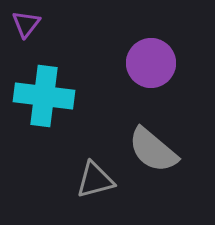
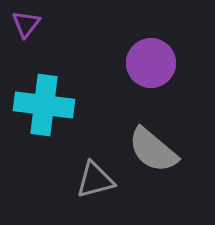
cyan cross: moved 9 px down
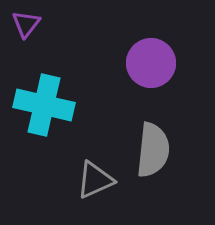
cyan cross: rotated 6 degrees clockwise
gray semicircle: rotated 124 degrees counterclockwise
gray triangle: rotated 9 degrees counterclockwise
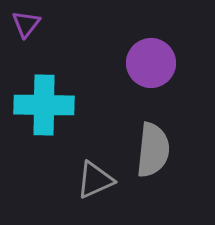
cyan cross: rotated 12 degrees counterclockwise
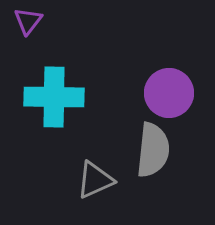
purple triangle: moved 2 px right, 3 px up
purple circle: moved 18 px right, 30 px down
cyan cross: moved 10 px right, 8 px up
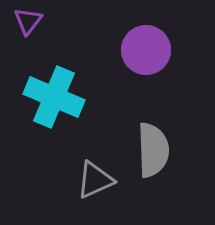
purple circle: moved 23 px left, 43 px up
cyan cross: rotated 22 degrees clockwise
gray semicircle: rotated 8 degrees counterclockwise
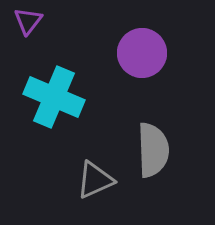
purple circle: moved 4 px left, 3 px down
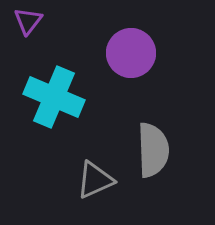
purple circle: moved 11 px left
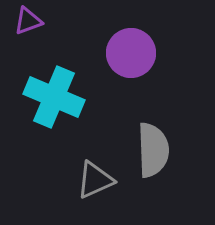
purple triangle: rotated 32 degrees clockwise
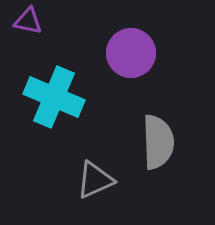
purple triangle: rotated 32 degrees clockwise
gray semicircle: moved 5 px right, 8 px up
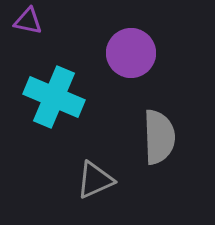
gray semicircle: moved 1 px right, 5 px up
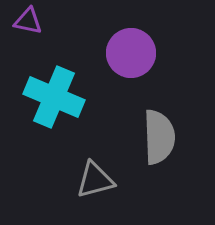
gray triangle: rotated 9 degrees clockwise
